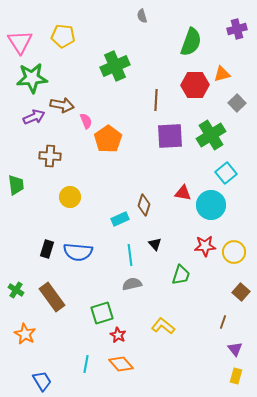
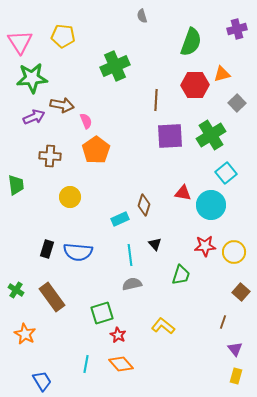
orange pentagon at (108, 139): moved 12 px left, 11 px down
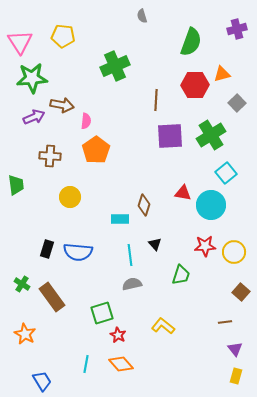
pink semicircle at (86, 121): rotated 28 degrees clockwise
cyan rectangle at (120, 219): rotated 24 degrees clockwise
green cross at (16, 290): moved 6 px right, 6 px up
brown line at (223, 322): moved 2 px right; rotated 64 degrees clockwise
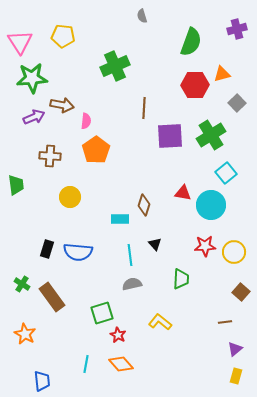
brown line at (156, 100): moved 12 px left, 8 px down
green trapezoid at (181, 275): moved 4 px down; rotated 15 degrees counterclockwise
yellow L-shape at (163, 326): moved 3 px left, 4 px up
purple triangle at (235, 349): rotated 28 degrees clockwise
blue trapezoid at (42, 381): rotated 25 degrees clockwise
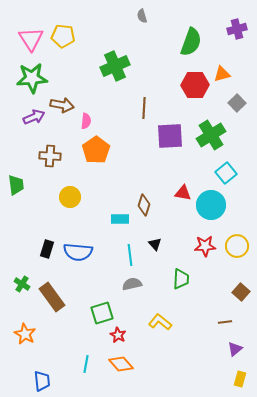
pink triangle at (20, 42): moved 11 px right, 3 px up
yellow circle at (234, 252): moved 3 px right, 6 px up
yellow rectangle at (236, 376): moved 4 px right, 3 px down
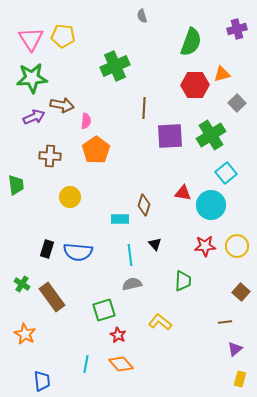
green trapezoid at (181, 279): moved 2 px right, 2 px down
green square at (102, 313): moved 2 px right, 3 px up
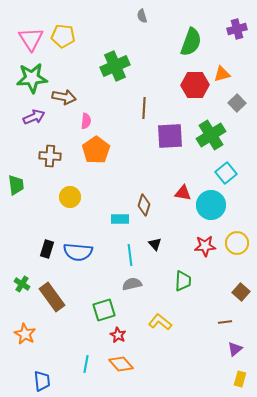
brown arrow at (62, 105): moved 2 px right, 8 px up
yellow circle at (237, 246): moved 3 px up
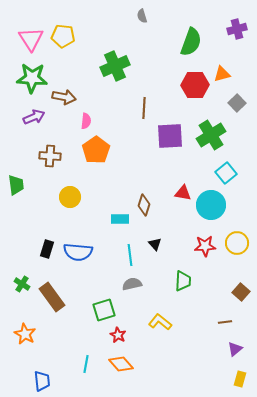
green star at (32, 78): rotated 8 degrees clockwise
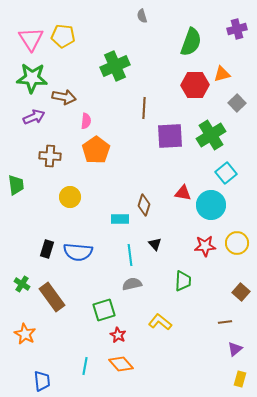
cyan line at (86, 364): moved 1 px left, 2 px down
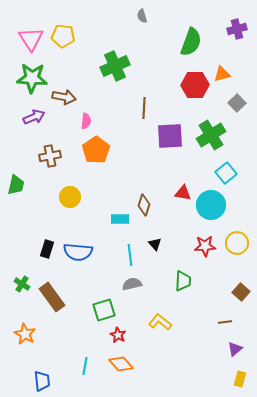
brown cross at (50, 156): rotated 15 degrees counterclockwise
green trapezoid at (16, 185): rotated 20 degrees clockwise
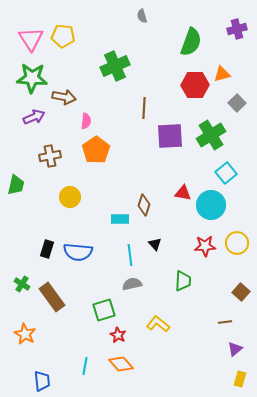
yellow L-shape at (160, 322): moved 2 px left, 2 px down
